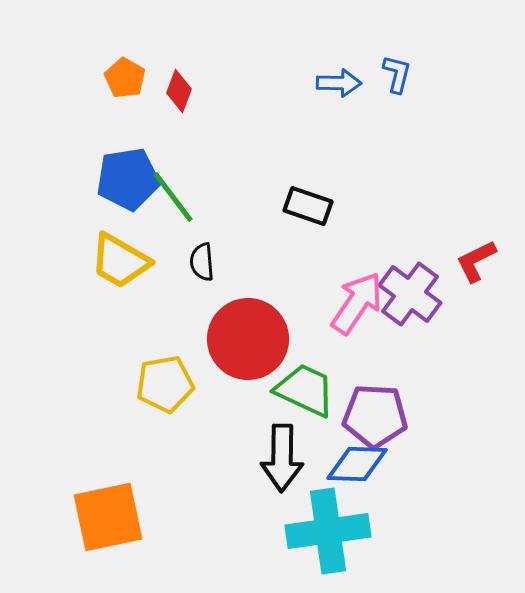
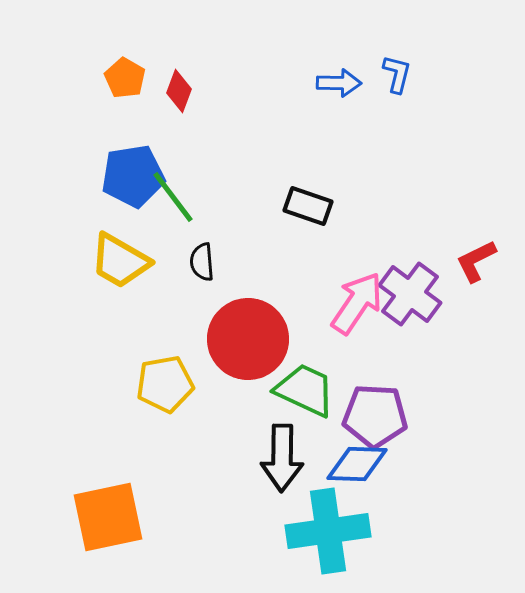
blue pentagon: moved 5 px right, 3 px up
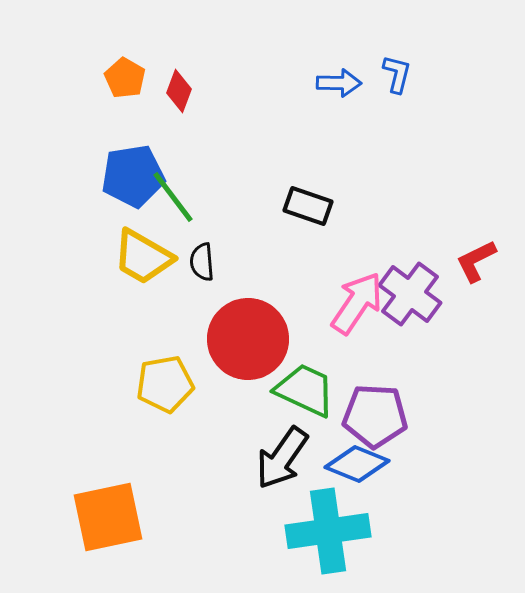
yellow trapezoid: moved 23 px right, 4 px up
black arrow: rotated 34 degrees clockwise
blue diamond: rotated 20 degrees clockwise
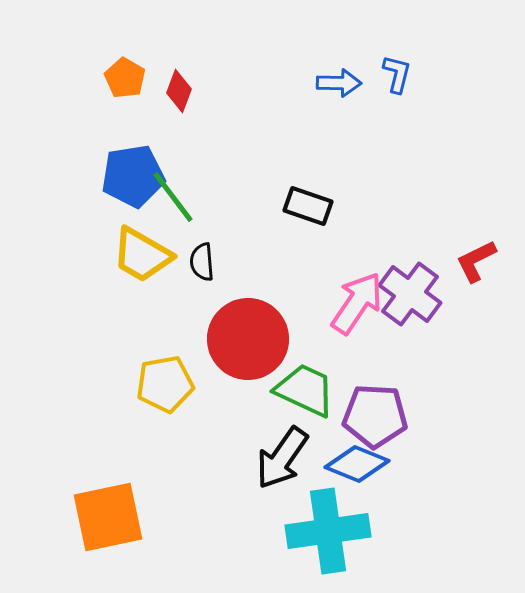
yellow trapezoid: moved 1 px left, 2 px up
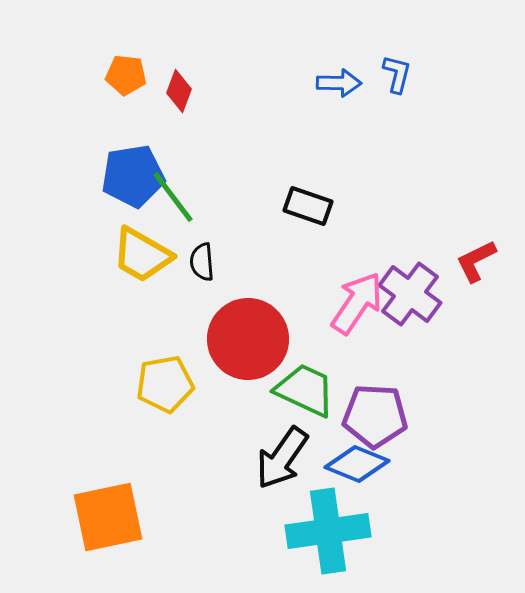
orange pentagon: moved 1 px right, 3 px up; rotated 24 degrees counterclockwise
